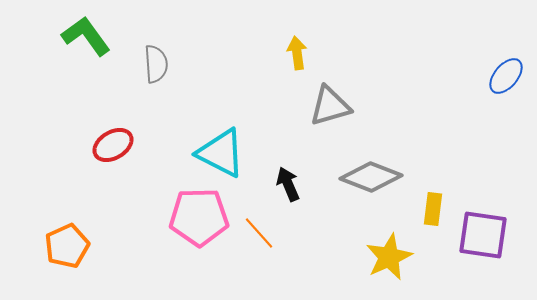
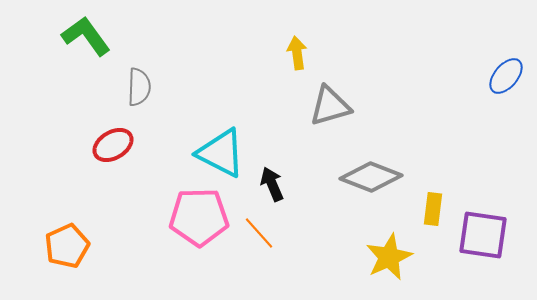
gray semicircle: moved 17 px left, 23 px down; rotated 6 degrees clockwise
black arrow: moved 16 px left
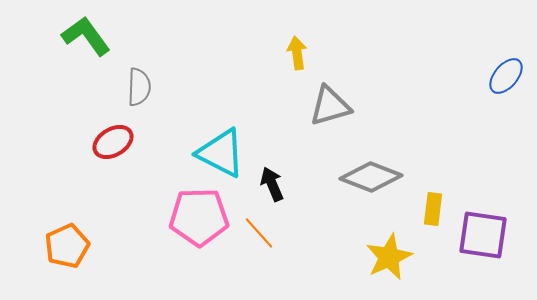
red ellipse: moved 3 px up
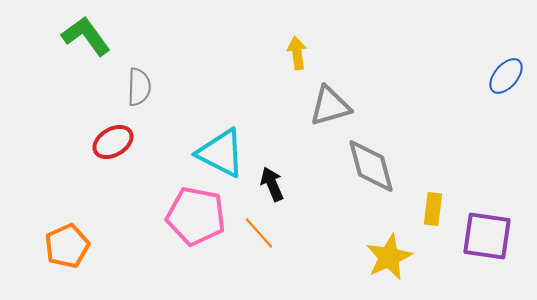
gray diamond: moved 11 px up; rotated 54 degrees clockwise
pink pentagon: moved 3 px left, 1 px up; rotated 12 degrees clockwise
purple square: moved 4 px right, 1 px down
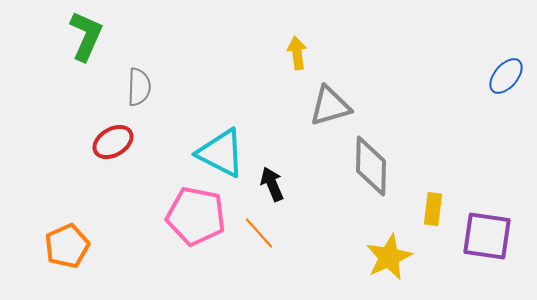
green L-shape: rotated 60 degrees clockwise
gray diamond: rotated 16 degrees clockwise
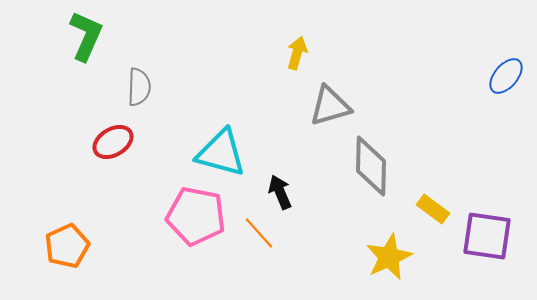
yellow arrow: rotated 24 degrees clockwise
cyan triangle: rotated 12 degrees counterclockwise
black arrow: moved 8 px right, 8 px down
yellow rectangle: rotated 60 degrees counterclockwise
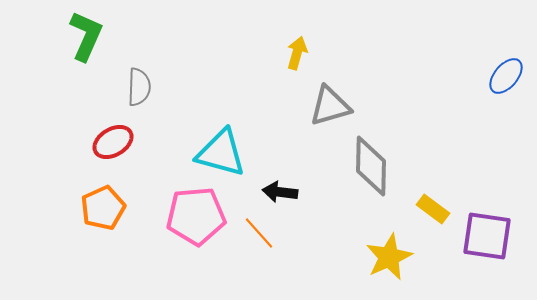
black arrow: rotated 60 degrees counterclockwise
pink pentagon: rotated 16 degrees counterclockwise
orange pentagon: moved 36 px right, 38 px up
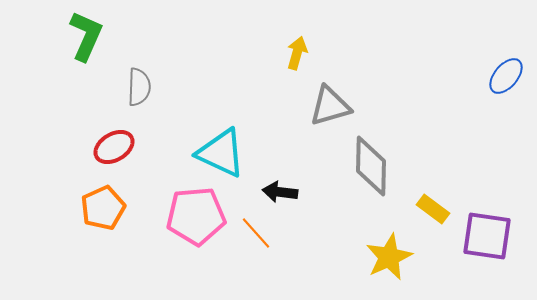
red ellipse: moved 1 px right, 5 px down
cyan triangle: rotated 10 degrees clockwise
orange line: moved 3 px left
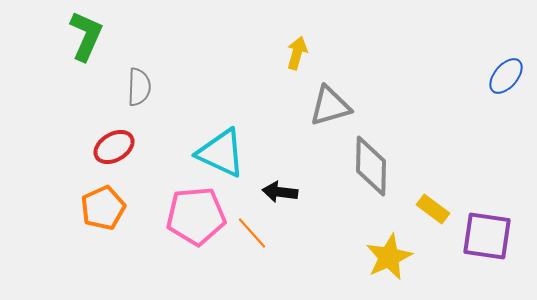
orange line: moved 4 px left
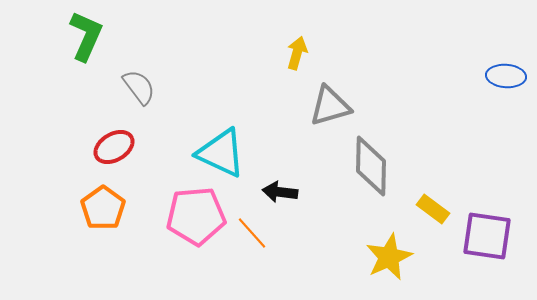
blue ellipse: rotated 54 degrees clockwise
gray semicircle: rotated 39 degrees counterclockwise
orange pentagon: rotated 12 degrees counterclockwise
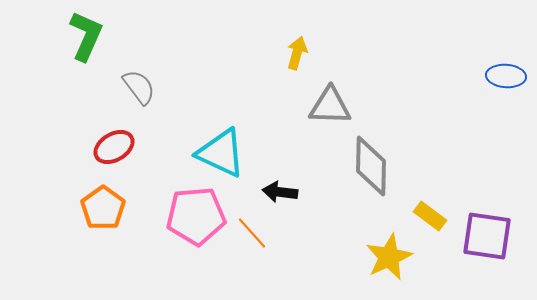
gray triangle: rotated 18 degrees clockwise
yellow rectangle: moved 3 px left, 7 px down
